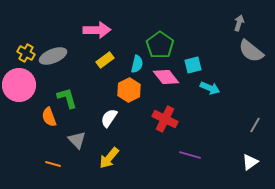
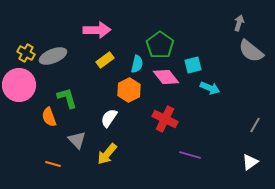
yellow arrow: moved 2 px left, 4 px up
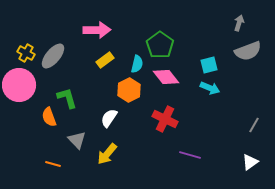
gray semicircle: moved 3 px left; rotated 60 degrees counterclockwise
gray ellipse: rotated 28 degrees counterclockwise
cyan square: moved 16 px right
gray line: moved 1 px left
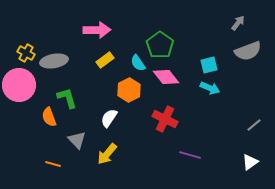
gray arrow: moved 1 px left; rotated 21 degrees clockwise
gray ellipse: moved 1 px right, 5 px down; rotated 40 degrees clockwise
cyan semicircle: moved 1 px right, 1 px up; rotated 132 degrees clockwise
gray line: rotated 21 degrees clockwise
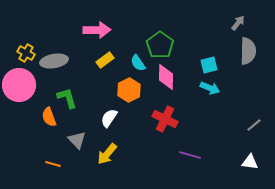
gray semicircle: rotated 68 degrees counterclockwise
pink diamond: rotated 40 degrees clockwise
white triangle: rotated 42 degrees clockwise
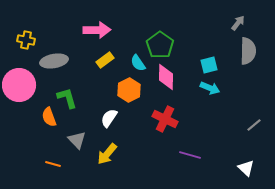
yellow cross: moved 13 px up; rotated 18 degrees counterclockwise
white triangle: moved 4 px left, 6 px down; rotated 36 degrees clockwise
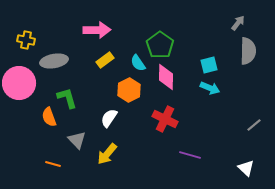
pink circle: moved 2 px up
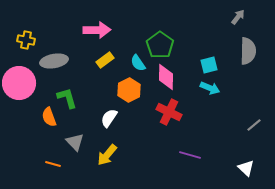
gray arrow: moved 6 px up
red cross: moved 4 px right, 7 px up
gray triangle: moved 2 px left, 2 px down
yellow arrow: moved 1 px down
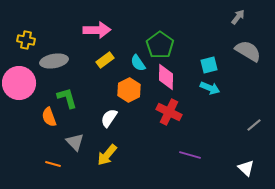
gray semicircle: rotated 60 degrees counterclockwise
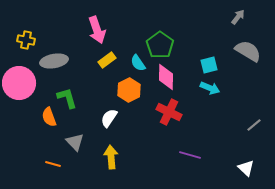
pink arrow: rotated 72 degrees clockwise
yellow rectangle: moved 2 px right
yellow arrow: moved 4 px right, 2 px down; rotated 135 degrees clockwise
